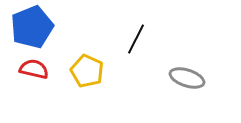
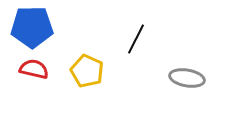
blue pentagon: rotated 21 degrees clockwise
gray ellipse: rotated 8 degrees counterclockwise
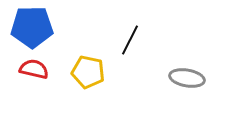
black line: moved 6 px left, 1 px down
yellow pentagon: moved 1 px right, 1 px down; rotated 12 degrees counterclockwise
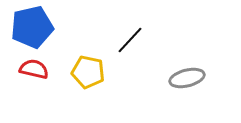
blue pentagon: rotated 12 degrees counterclockwise
black line: rotated 16 degrees clockwise
gray ellipse: rotated 24 degrees counterclockwise
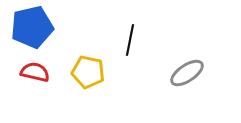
black line: rotated 32 degrees counterclockwise
red semicircle: moved 1 px right, 3 px down
gray ellipse: moved 5 px up; rotated 20 degrees counterclockwise
